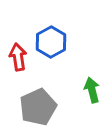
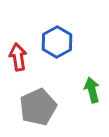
blue hexagon: moved 6 px right
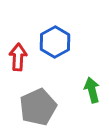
blue hexagon: moved 2 px left
red arrow: rotated 12 degrees clockwise
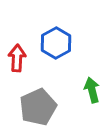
blue hexagon: moved 1 px right, 1 px down
red arrow: moved 1 px left, 1 px down
